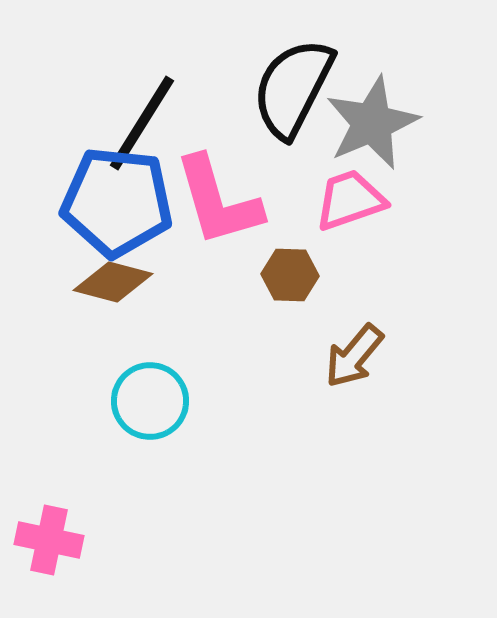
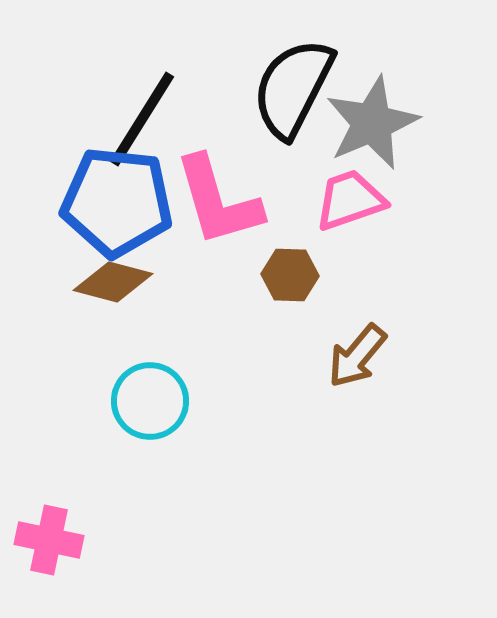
black line: moved 4 px up
brown arrow: moved 3 px right
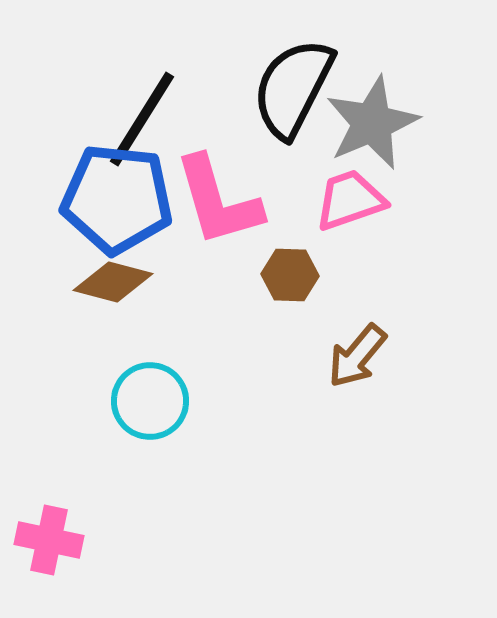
blue pentagon: moved 3 px up
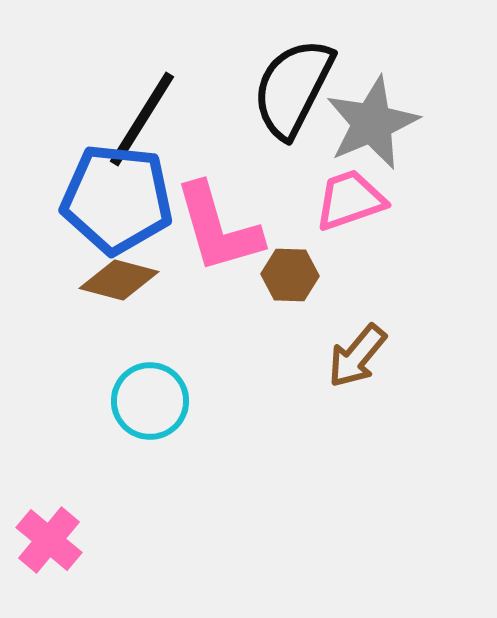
pink L-shape: moved 27 px down
brown diamond: moved 6 px right, 2 px up
pink cross: rotated 28 degrees clockwise
